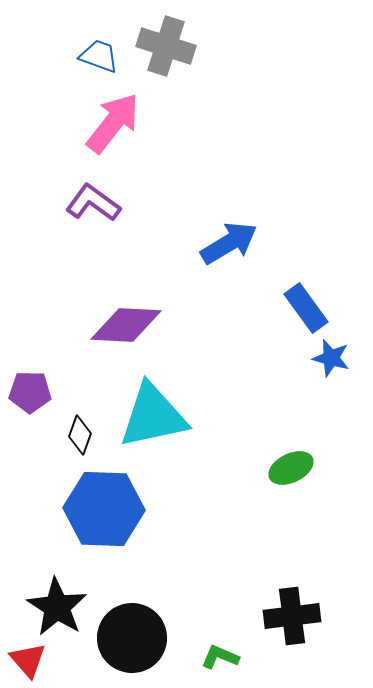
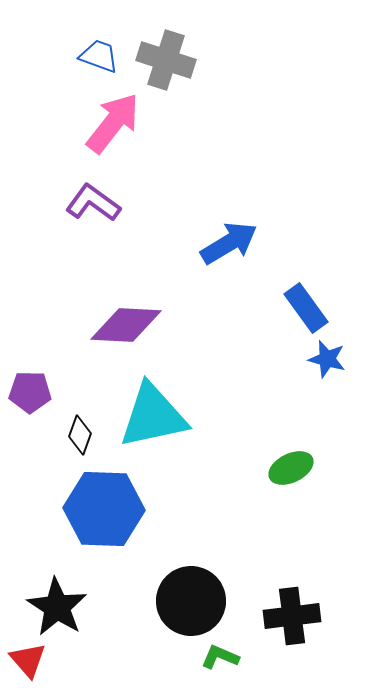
gray cross: moved 14 px down
blue star: moved 4 px left, 1 px down
black circle: moved 59 px right, 37 px up
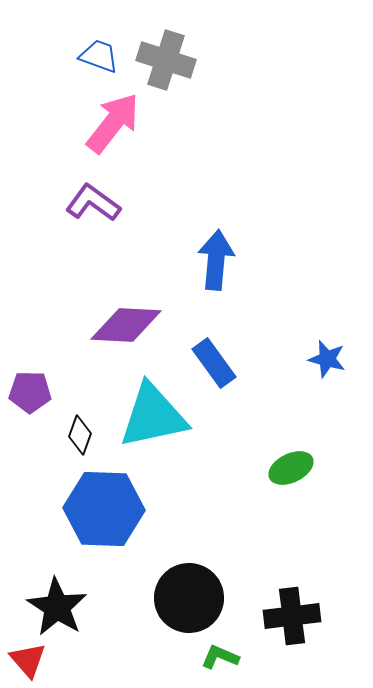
blue arrow: moved 13 px left, 17 px down; rotated 54 degrees counterclockwise
blue rectangle: moved 92 px left, 55 px down
black circle: moved 2 px left, 3 px up
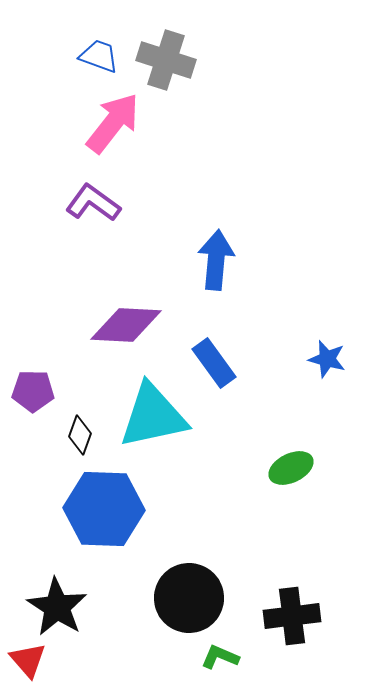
purple pentagon: moved 3 px right, 1 px up
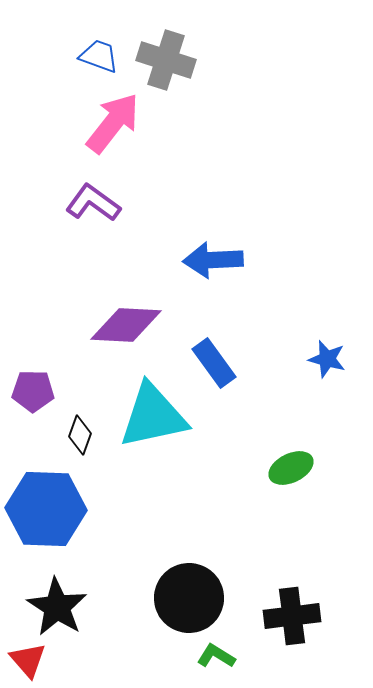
blue arrow: moved 3 px left; rotated 98 degrees counterclockwise
blue hexagon: moved 58 px left
green L-shape: moved 4 px left, 1 px up; rotated 9 degrees clockwise
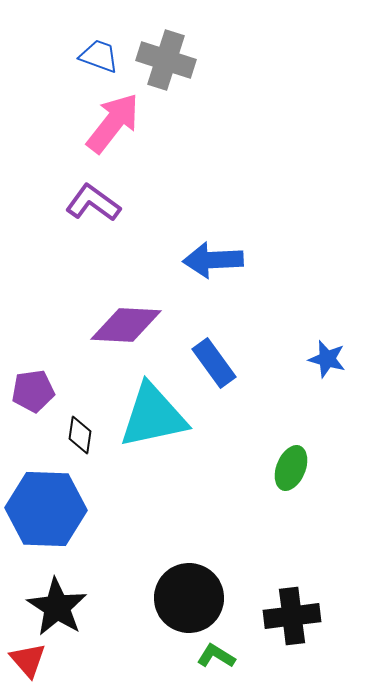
purple pentagon: rotated 9 degrees counterclockwise
black diamond: rotated 12 degrees counterclockwise
green ellipse: rotated 42 degrees counterclockwise
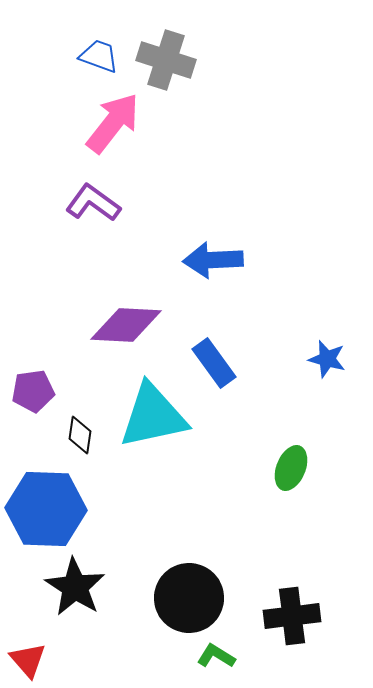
black star: moved 18 px right, 20 px up
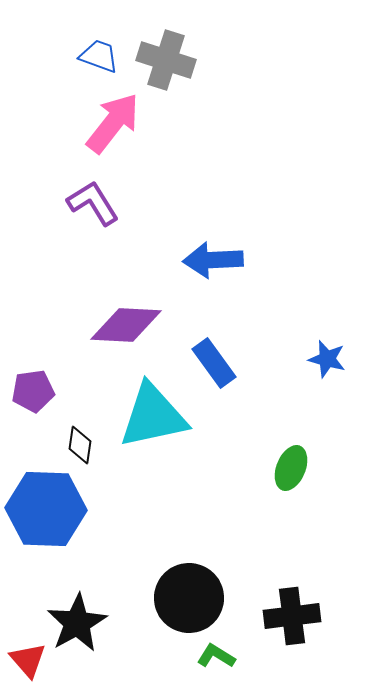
purple L-shape: rotated 22 degrees clockwise
black diamond: moved 10 px down
black star: moved 2 px right, 36 px down; rotated 10 degrees clockwise
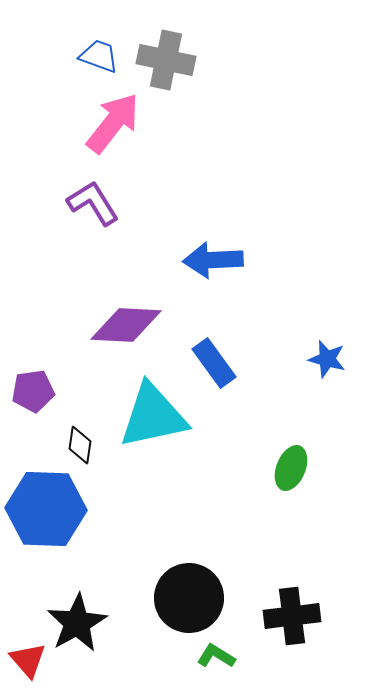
gray cross: rotated 6 degrees counterclockwise
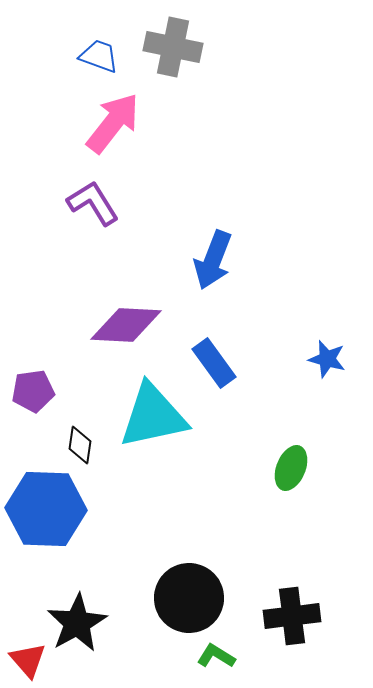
gray cross: moved 7 px right, 13 px up
blue arrow: rotated 66 degrees counterclockwise
